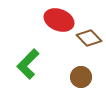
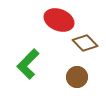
brown diamond: moved 4 px left, 5 px down
brown circle: moved 4 px left
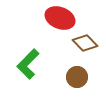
red ellipse: moved 1 px right, 2 px up
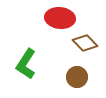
red ellipse: rotated 16 degrees counterclockwise
green L-shape: moved 2 px left; rotated 12 degrees counterclockwise
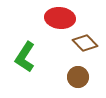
green L-shape: moved 1 px left, 7 px up
brown circle: moved 1 px right
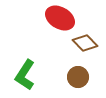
red ellipse: rotated 24 degrees clockwise
green L-shape: moved 18 px down
